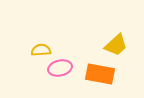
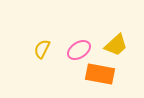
yellow semicircle: moved 1 px right, 1 px up; rotated 60 degrees counterclockwise
pink ellipse: moved 19 px right, 18 px up; rotated 20 degrees counterclockwise
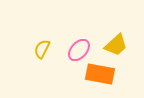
pink ellipse: rotated 15 degrees counterclockwise
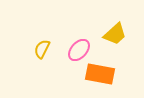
yellow trapezoid: moved 1 px left, 11 px up
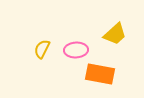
pink ellipse: moved 3 px left; rotated 45 degrees clockwise
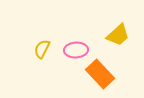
yellow trapezoid: moved 3 px right, 1 px down
orange rectangle: rotated 36 degrees clockwise
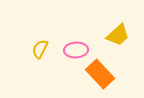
yellow semicircle: moved 2 px left
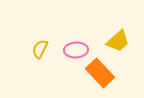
yellow trapezoid: moved 6 px down
orange rectangle: moved 1 px up
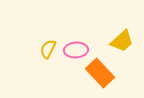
yellow trapezoid: moved 4 px right
yellow semicircle: moved 8 px right
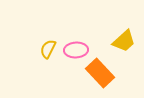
yellow trapezoid: moved 2 px right
